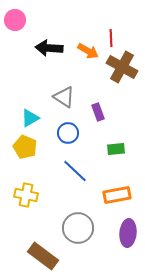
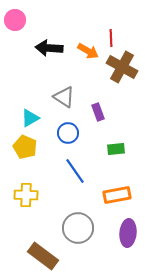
blue line: rotated 12 degrees clockwise
yellow cross: rotated 10 degrees counterclockwise
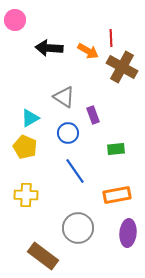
purple rectangle: moved 5 px left, 3 px down
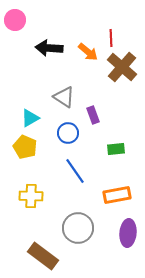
orange arrow: moved 1 px down; rotated 10 degrees clockwise
brown cross: rotated 12 degrees clockwise
yellow cross: moved 5 px right, 1 px down
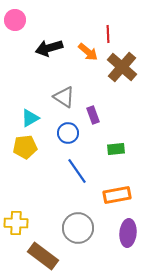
red line: moved 3 px left, 4 px up
black arrow: rotated 20 degrees counterclockwise
yellow pentagon: rotated 30 degrees counterclockwise
blue line: moved 2 px right
yellow cross: moved 15 px left, 27 px down
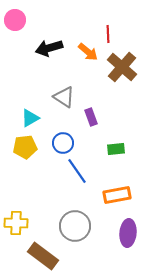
purple rectangle: moved 2 px left, 2 px down
blue circle: moved 5 px left, 10 px down
gray circle: moved 3 px left, 2 px up
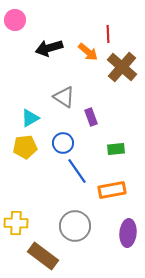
orange rectangle: moved 5 px left, 5 px up
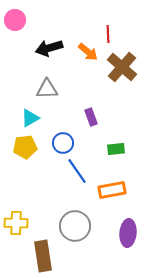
gray triangle: moved 17 px left, 8 px up; rotated 35 degrees counterclockwise
brown rectangle: rotated 44 degrees clockwise
